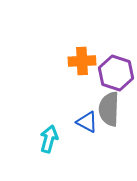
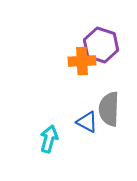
purple hexagon: moved 15 px left, 28 px up
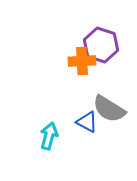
gray semicircle: rotated 60 degrees counterclockwise
cyan arrow: moved 3 px up
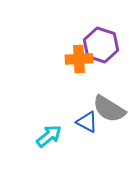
orange cross: moved 3 px left, 2 px up
cyan arrow: rotated 36 degrees clockwise
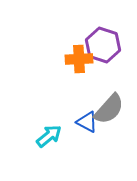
purple hexagon: moved 2 px right
gray semicircle: rotated 80 degrees counterclockwise
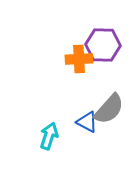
purple hexagon: rotated 16 degrees counterclockwise
cyan arrow: rotated 32 degrees counterclockwise
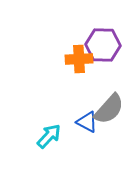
cyan arrow: rotated 24 degrees clockwise
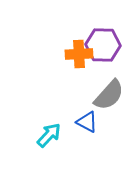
orange cross: moved 5 px up
gray semicircle: moved 14 px up
cyan arrow: moved 1 px up
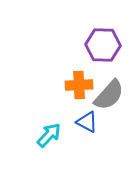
orange cross: moved 31 px down
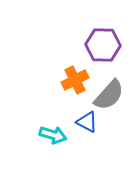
orange cross: moved 4 px left, 5 px up; rotated 24 degrees counterclockwise
cyan arrow: moved 4 px right; rotated 64 degrees clockwise
